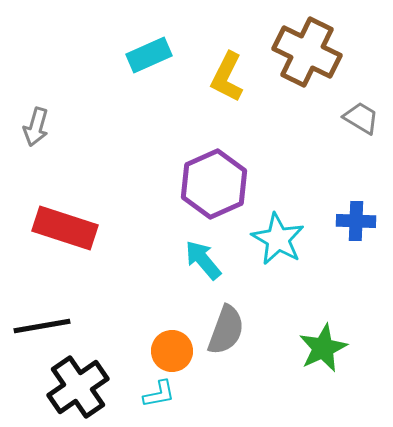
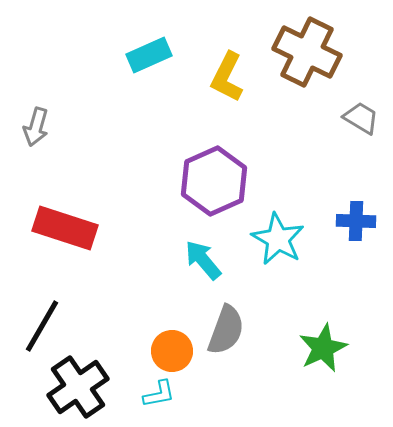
purple hexagon: moved 3 px up
black line: rotated 50 degrees counterclockwise
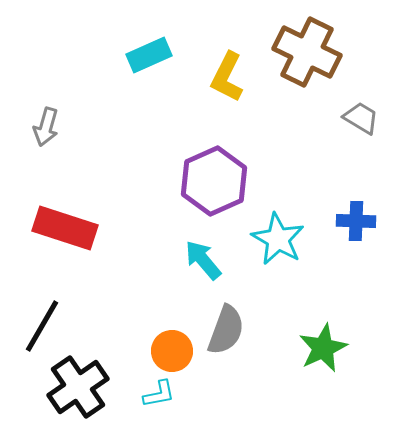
gray arrow: moved 10 px right
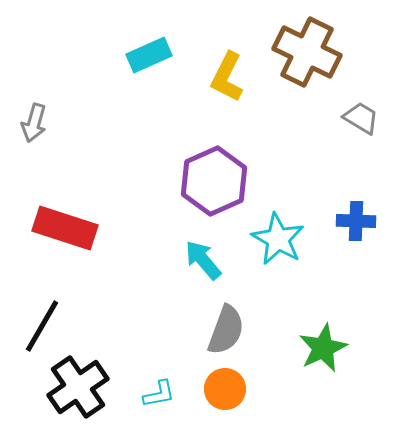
gray arrow: moved 12 px left, 4 px up
orange circle: moved 53 px right, 38 px down
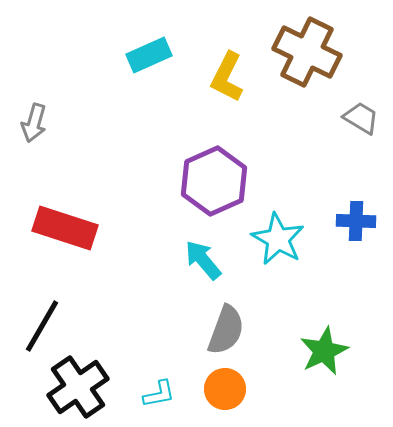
green star: moved 1 px right, 3 px down
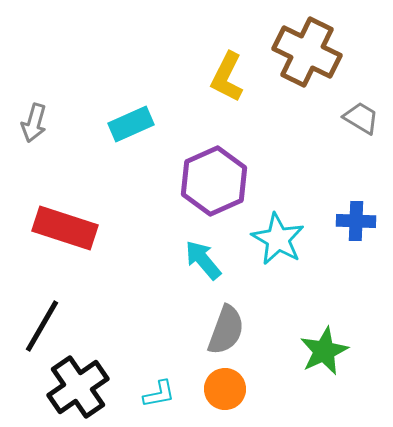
cyan rectangle: moved 18 px left, 69 px down
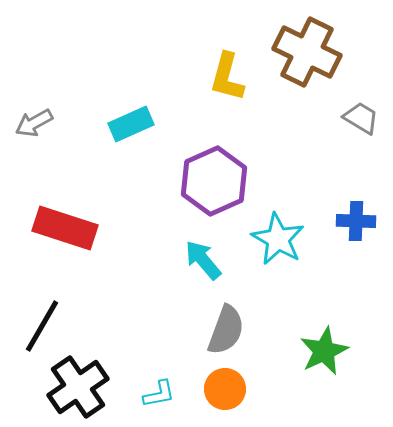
yellow L-shape: rotated 12 degrees counterclockwise
gray arrow: rotated 45 degrees clockwise
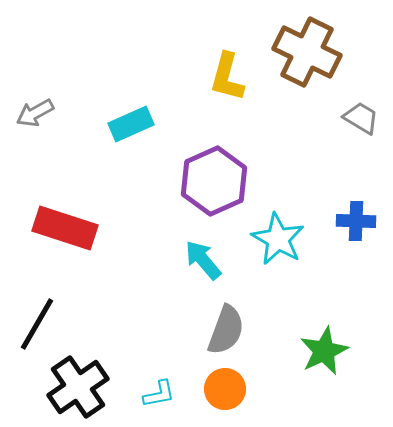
gray arrow: moved 1 px right, 10 px up
black line: moved 5 px left, 2 px up
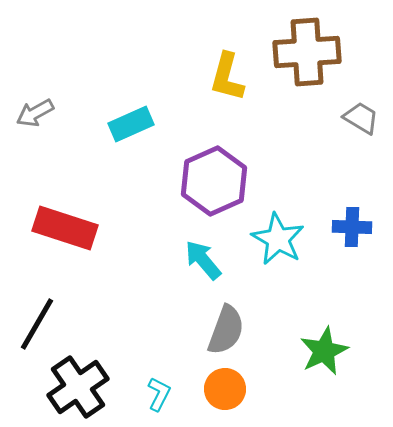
brown cross: rotated 30 degrees counterclockwise
blue cross: moved 4 px left, 6 px down
cyan L-shape: rotated 52 degrees counterclockwise
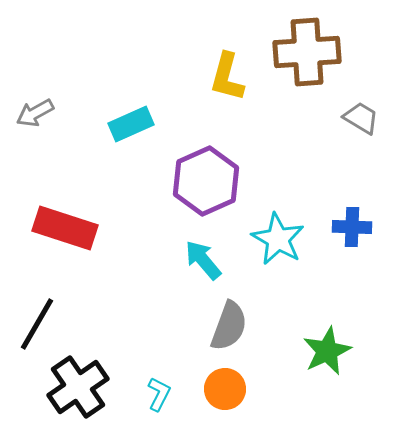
purple hexagon: moved 8 px left
gray semicircle: moved 3 px right, 4 px up
green star: moved 3 px right
